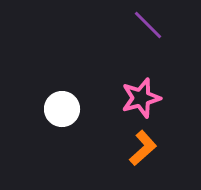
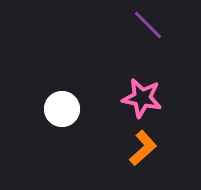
pink star: moved 1 px right; rotated 27 degrees clockwise
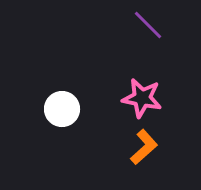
orange L-shape: moved 1 px right, 1 px up
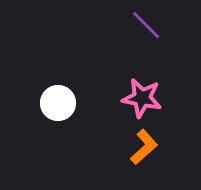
purple line: moved 2 px left
white circle: moved 4 px left, 6 px up
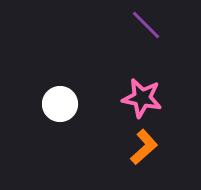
white circle: moved 2 px right, 1 px down
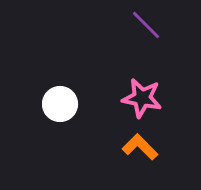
orange L-shape: moved 4 px left; rotated 93 degrees counterclockwise
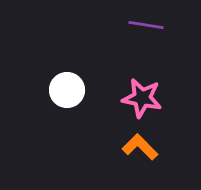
purple line: rotated 36 degrees counterclockwise
white circle: moved 7 px right, 14 px up
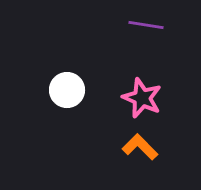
pink star: rotated 12 degrees clockwise
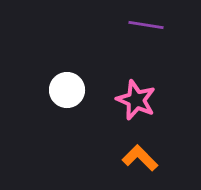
pink star: moved 6 px left, 2 px down
orange L-shape: moved 11 px down
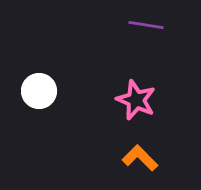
white circle: moved 28 px left, 1 px down
